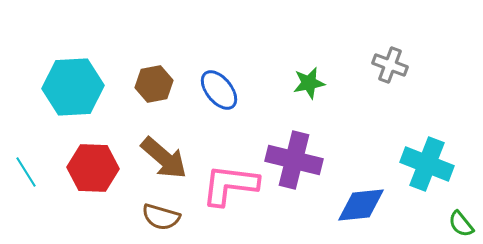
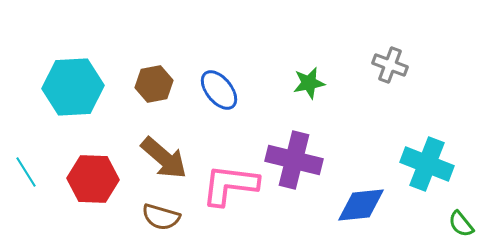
red hexagon: moved 11 px down
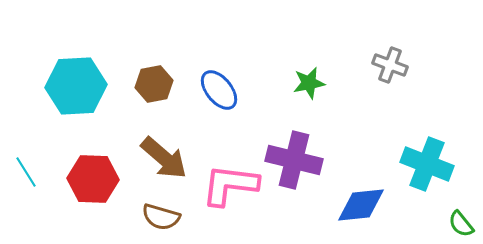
cyan hexagon: moved 3 px right, 1 px up
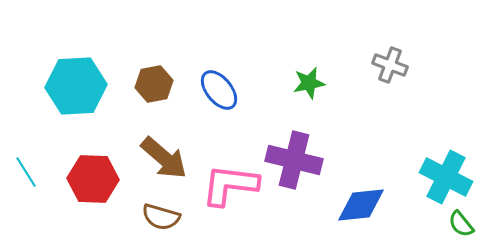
cyan cross: moved 19 px right, 13 px down; rotated 6 degrees clockwise
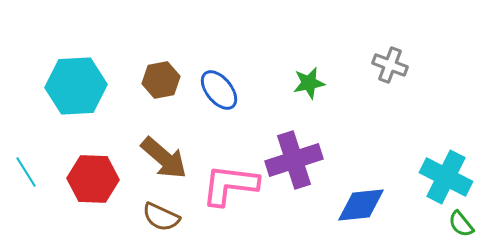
brown hexagon: moved 7 px right, 4 px up
purple cross: rotated 32 degrees counterclockwise
brown semicircle: rotated 9 degrees clockwise
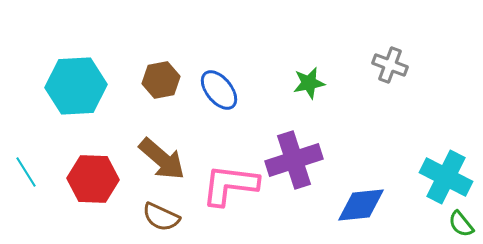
brown arrow: moved 2 px left, 1 px down
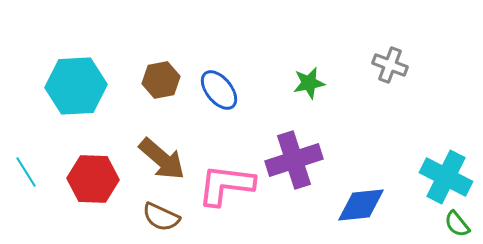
pink L-shape: moved 4 px left
green semicircle: moved 4 px left
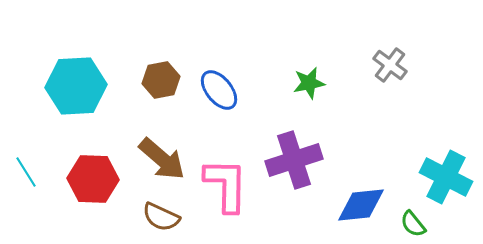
gray cross: rotated 16 degrees clockwise
pink L-shape: rotated 84 degrees clockwise
green semicircle: moved 44 px left
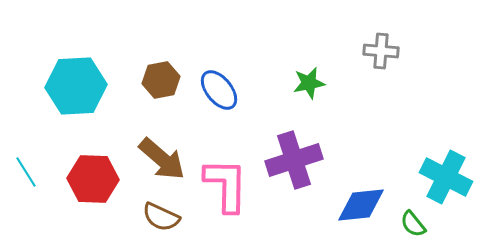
gray cross: moved 9 px left, 14 px up; rotated 32 degrees counterclockwise
